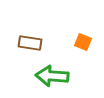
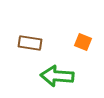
green arrow: moved 5 px right
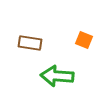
orange square: moved 1 px right, 2 px up
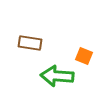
orange square: moved 16 px down
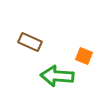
brown rectangle: moved 1 px up; rotated 15 degrees clockwise
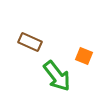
green arrow: rotated 132 degrees counterclockwise
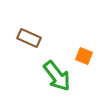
brown rectangle: moved 1 px left, 4 px up
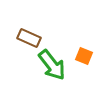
green arrow: moved 5 px left, 11 px up
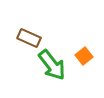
orange square: rotated 30 degrees clockwise
